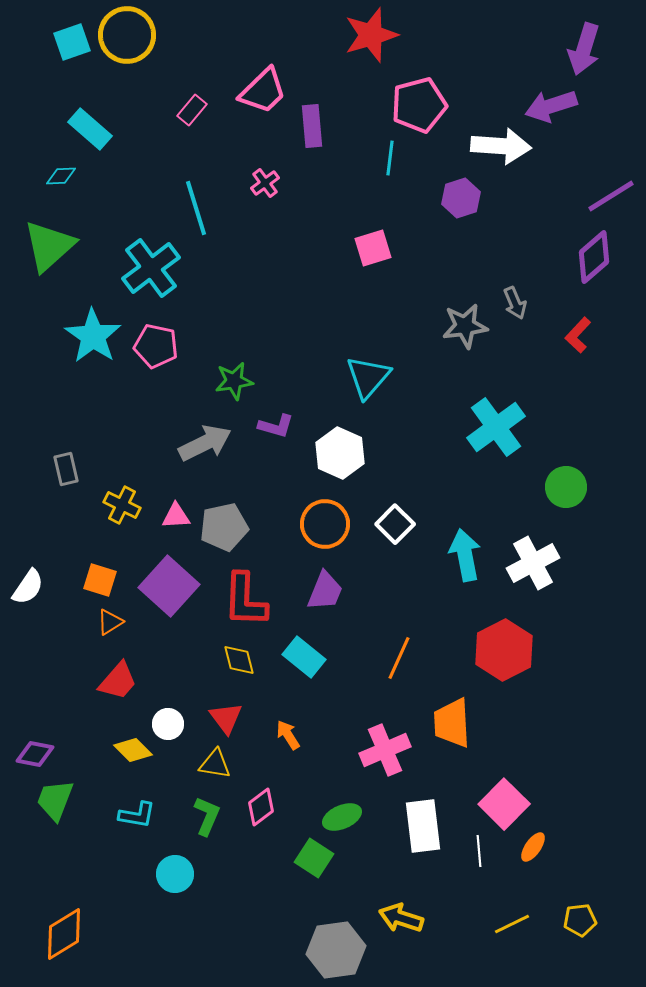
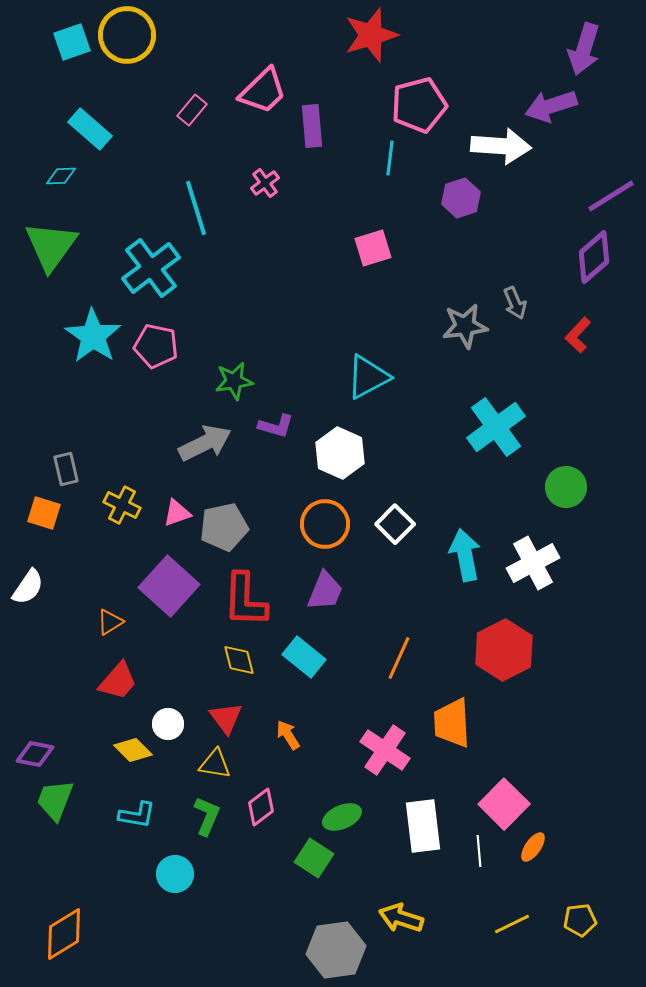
green triangle at (49, 246): moved 2 px right; rotated 12 degrees counterclockwise
cyan triangle at (368, 377): rotated 21 degrees clockwise
pink triangle at (176, 516): moved 1 px right, 3 px up; rotated 16 degrees counterclockwise
orange square at (100, 580): moved 56 px left, 67 px up
pink cross at (385, 750): rotated 33 degrees counterclockwise
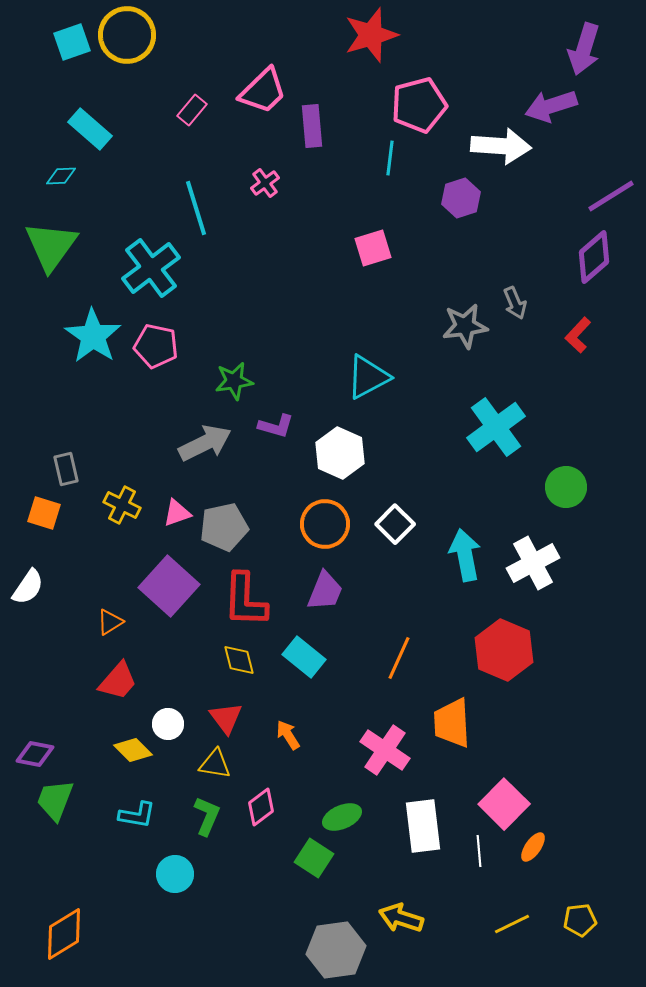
red hexagon at (504, 650): rotated 10 degrees counterclockwise
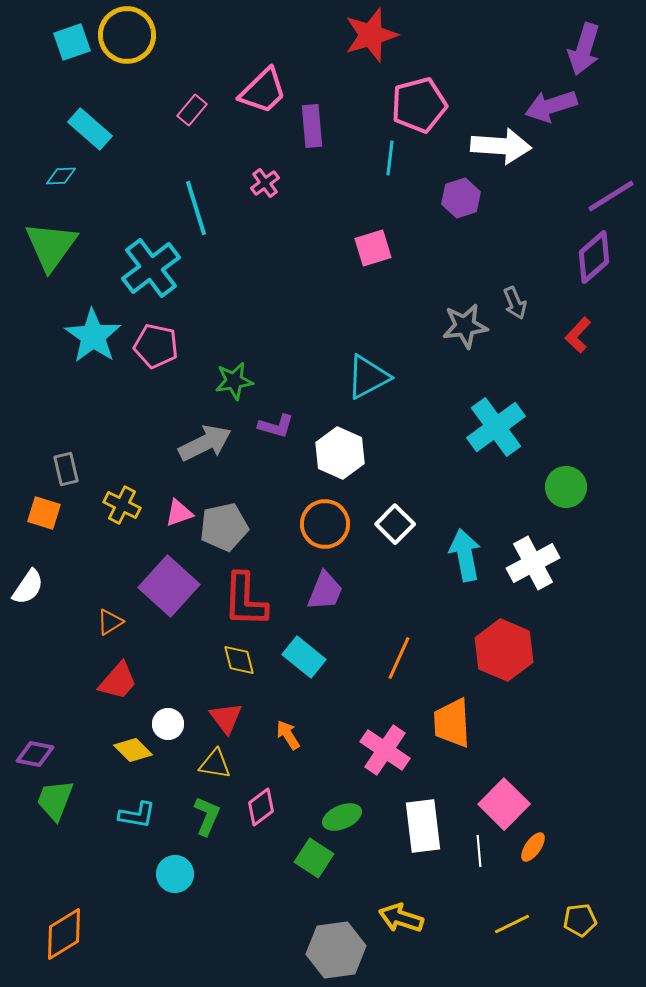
pink triangle at (177, 513): moved 2 px right
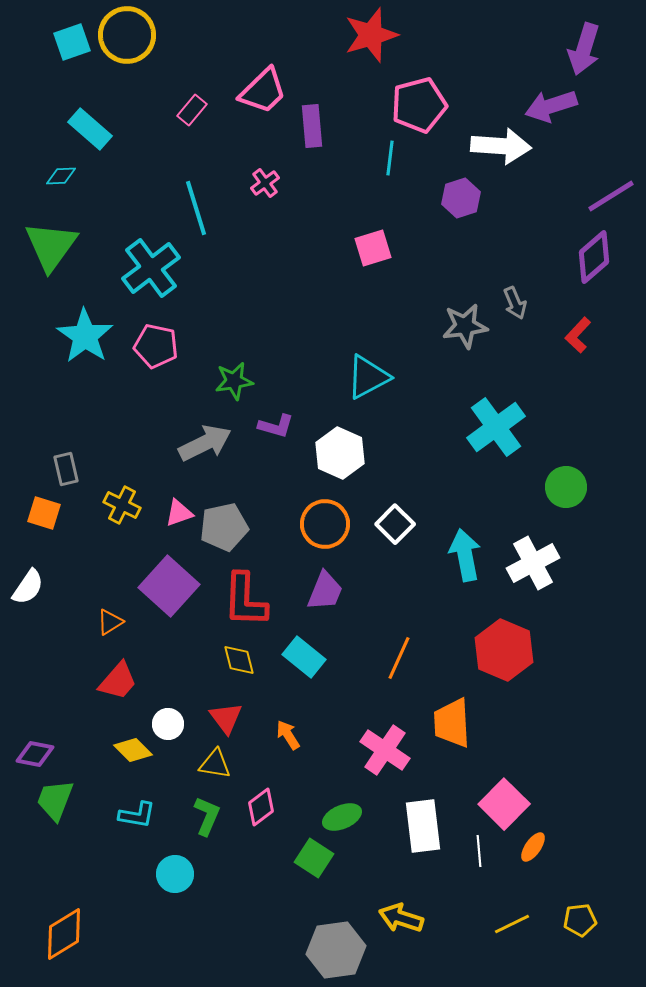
cyan star at (93, 336): moved 8 px left
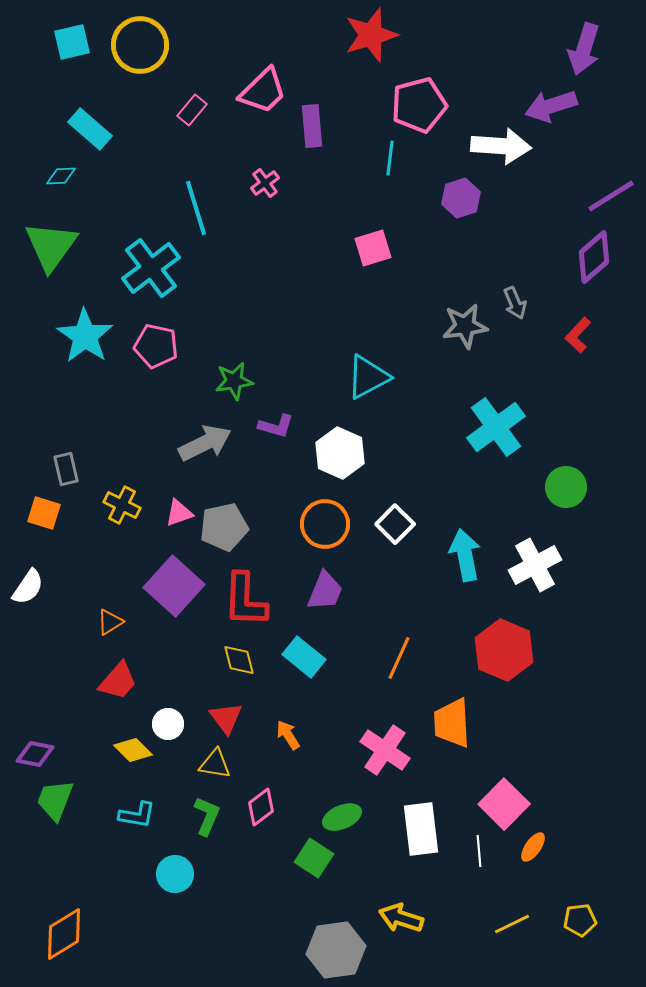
yellow circle at (127, 35): moved 13 px right, 10 px down
cyan square at (72, 42): rotated 6 degrees clockwise
white cross at (533, 563): moved 2 px right, 2 px down
purple square at (169, 586): moved 5 px right
white rectangle at (423, 826): moved 2 px left, 3 px down
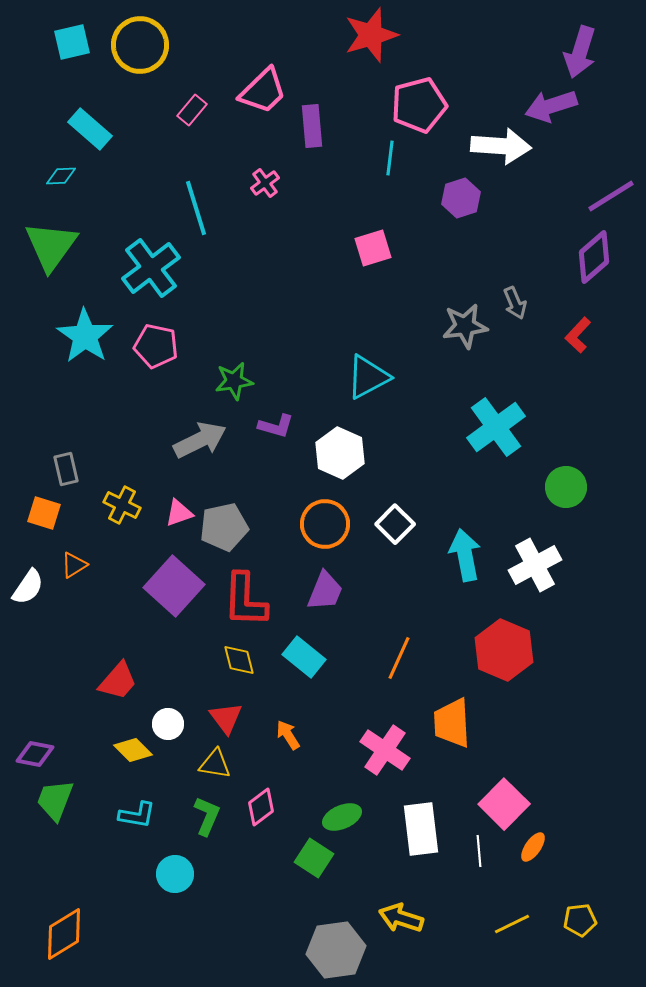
purple arrow at (584, 49): moved 4 px left, 3 px down
gray arrow at (205, 443): moved 5 px left, 3 px up
orange triangle at (110, 622): moved 36 px left, 57 px up
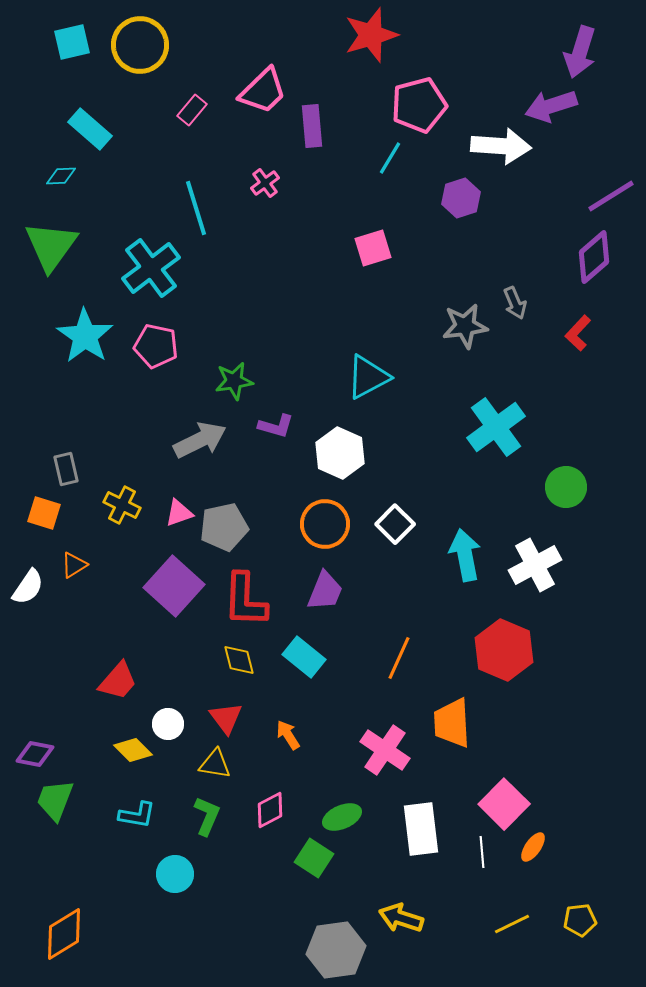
cyan line at (390, 158): rotated 24 degrees clockwise
red L-shape at (578, 335): moved 2 px up
pink diamond at (261, 807): moved 9 px right, 3 px down; rotated 9 degrees clockwise
white line at (479, 851): moved 3 px right, 1 px down
